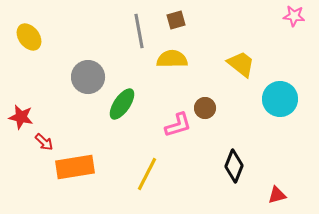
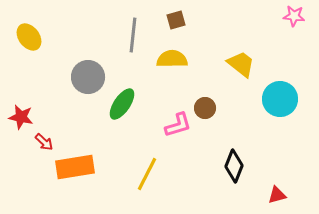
gray line: moved 6 px left, 4 px down; rotated 16 degrees clockwise
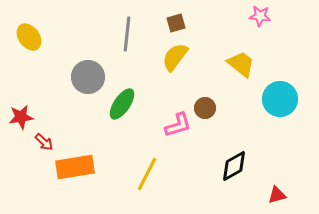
pink star: moved 34 px left
brown square: moved 3 px down
gray line: moved 6 px left, 1 px up
yellow semicircle: moved 3 px right, 2 px up; rotated 52 degrees counterclockwise
red star: rotated 20 degrees counterclockwise
black diamond: rotated 40 degrees clockwise
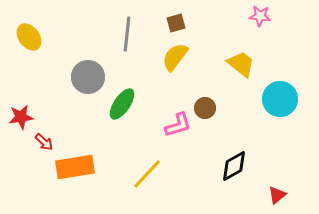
yellow line: rotated 16 degrees clockwise
red triangle: rotated 24 degrees counterclockwise
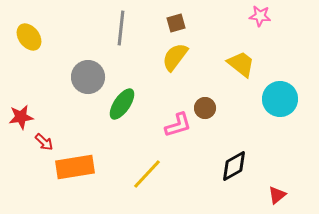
gray line: moved 6 px left, 6 px up
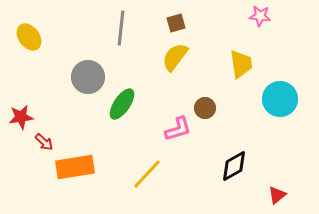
yellow trapezoid: rotated 44 degrees clockwise
pink L-shape: moved 4 px down
